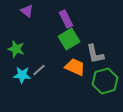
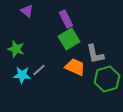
green hexagon: moved 2 px right, 2 px up
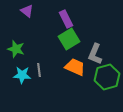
gray L-shape: rotated 35 degrees clockwise
gray line: rotated 56 degrees counterclockwise
green hexagon: moved 2 px up
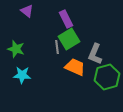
gray line: moved 18 px right, 23 px up
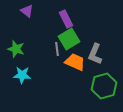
gray line: moved 2 px down
orange trapezoid: moved 5 px up
green hexagon: moved 3 px left, 9 px down
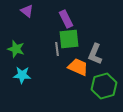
green square: rotated 25 degrees clockwise
orange trapezoid: moved 3 px right, 5 px down
